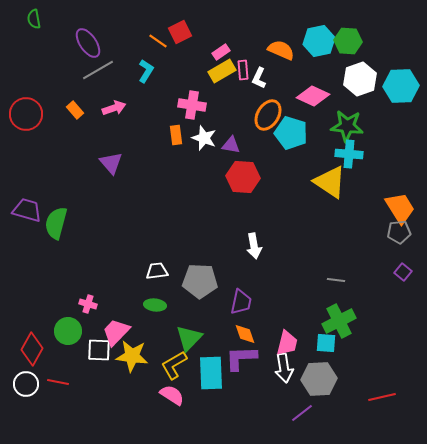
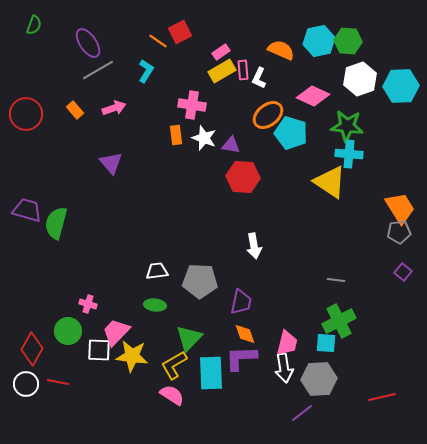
green semicircle at (34, 19): moved 6 px down; rotated 150 degrees counterclockwise
orange ellipse at (268, 115): rotated 20 degrees clockwise
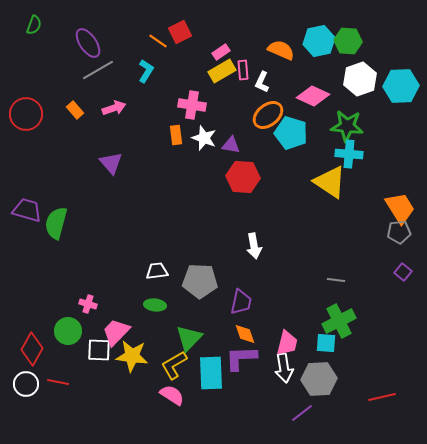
white L-shape at (259, 78): moved 3 px right, 4 px down
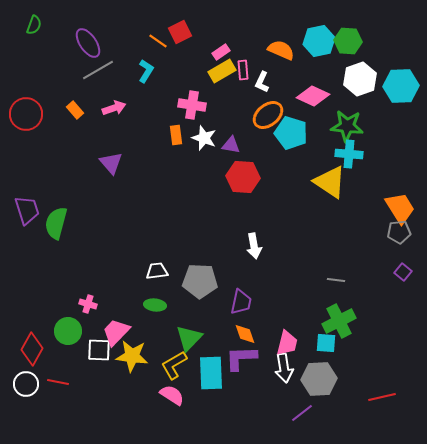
purple trapezoid at (27, 210): rotated 56 degrees clockwise
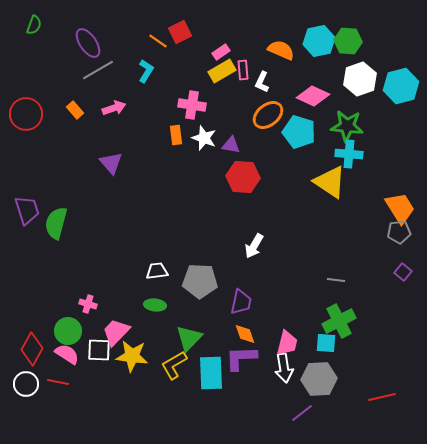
cyan hexagon at (401, 86): rotated 12 degrees counterclockwise
cyan pentagon at (291, 133): moved 8 px right, 1 px up
white arrow at (254, 246): rotated 40 degrees clockwise
pink semicircle at (172, 395): moved 105 px left, 41 px up
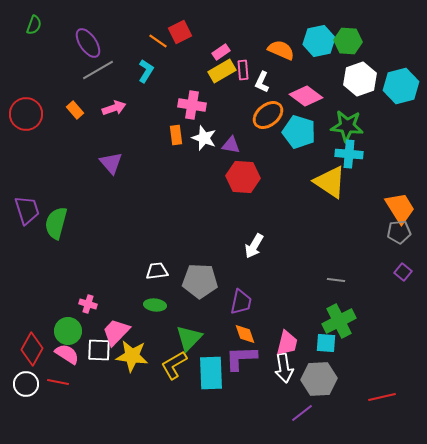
pink diamond at (313, 96): moved 7 px left; rotated 12 degrees clockwise
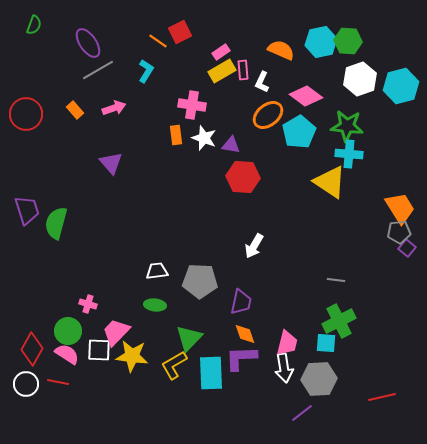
cyan hexagon at (319, 41): moved 2 px right, 1 px down
cyan pentagon at (299, 132): rotated 24 degrees clockwise
purple square at (403, 272): moved 4 px right, 24 px up
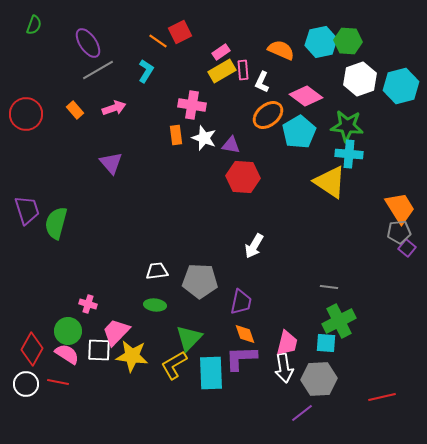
gray line at (336, 280): moved 7 px left, 7 px down
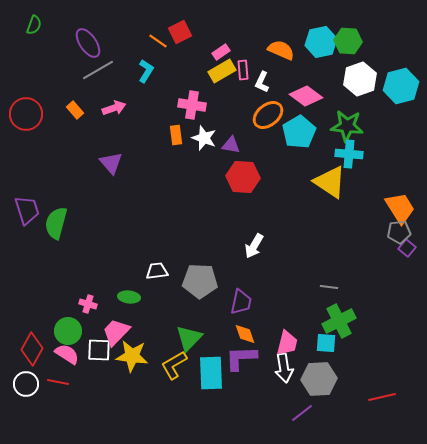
green ellipse at (155, 305): moved 26 px left, 8 px up
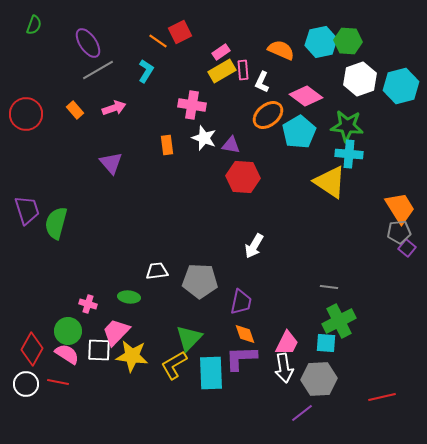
orange rectangle at (176, 135): moved 9 px left, 10 px down
pink trapezoid at (287, 343): rotated 12 degrees clockwise
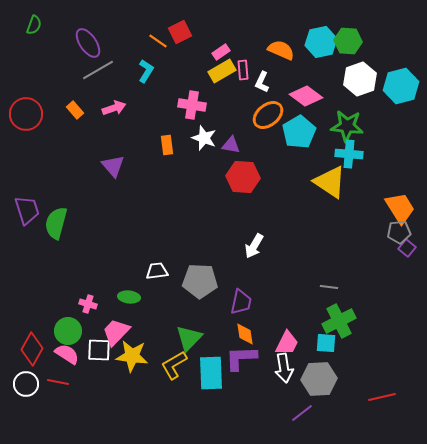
purple triangle at (111, 163): moved 2 px right, 3 px down
orange diamond at (245, 334): rotated 10 degrees clockwise
